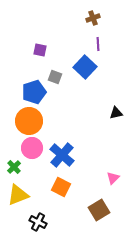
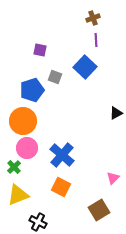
purple line: moved 2 px left, 4 px up
blue pentagon: moved 2 px left, 2 px up
black triangle: rotated 16 degrees counterclockwise
orange circle: moved 6 px left
pink circle: moved 5 px left
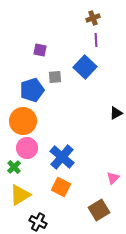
gray square: rotated 24 degrees counterclockwise
blue cross: moved 2 px down
yellow triangle: moved 2 px right; rotated 10 degrees counterclockwise
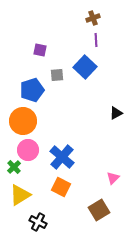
gray square: moved 2 px right, 2 px up
pink circle: moved 1 px right, 2 px down
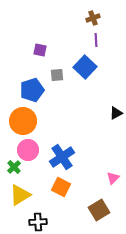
blue cross: rotated 15 degrees clockwise
black cross: rotated 30 degrees counterclockwise
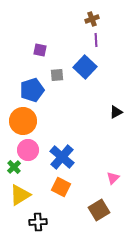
brown cross: moved 1 px left, 1 px down
black triangle: moved 1 px up
blue cross: rotated 15 degrees counterclockwise
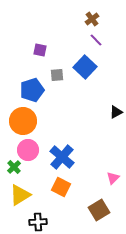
brown cross: rotated 16 degrees counterclockwise
purple line: rotated 40 degrees counterclockwise
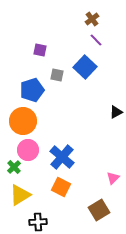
gray square: rotated 16 degrees clockwise
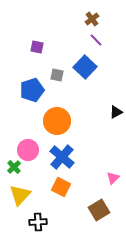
purple square: moved 3 px left, 3 px up
orange circle: moved 34 px right
yellow triangle: rotated 15 degrees counterclockwise
